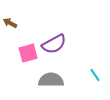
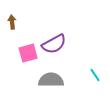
brown arrow: moved 2 px right, 1 px up; rotated 56 degrees clockwise
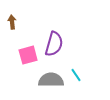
purple semicircle: rotated 45 degrees counterclockwise
pink square: moved 2 px down
cyan line: moved 19 px left
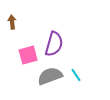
gray semicircle: moved 1 px left, 4 px up; rotated 20 degrees counterclockwise
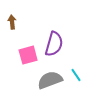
gray semicircle: moved 4 px down
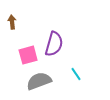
cyan line: moved 1 px up
gray semicircle: moved 11 px left, 1 px down
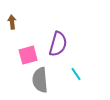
purple semicircle: moved 4 px right
gray semicircle: moved 1 px right, 1 px up; rotated 75 degrees counterclockwise
